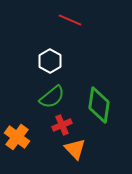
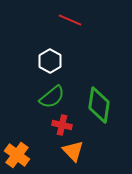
red cross: rotated 36 degrees clockwise
orange cross: moved 18 px down
orange triangle: moved 2 px left, 2 px down
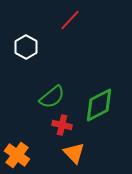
red line: rotated 70 degrees counterclockwise
white hexagon: moved 24 px left, 14 px up
green diamond: rotated 54 degrees clockwise
orange triangle: moved 1 px right, 2 px down
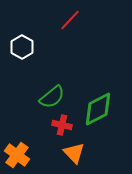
white hexagon: moved 4 px left
green diamond: moved 1 px left, 4 px down
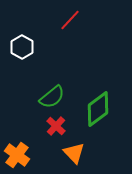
green diamond: rotated 9 degrees counterclockwise
red cross: moved 6 px left, 1 px down; rotated 30 degrees clockwise
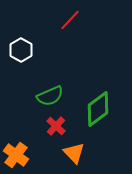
white hexagon: moved 1 px left, 3 px down
green semicircle: moved 2 px left, 1 px up; rotated 16 degrees clockwise
orange cross: moved 1 px left
